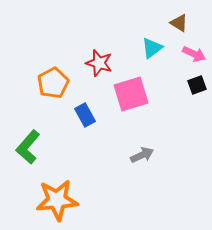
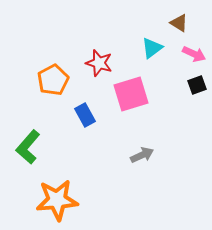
orange pentagon: moved 3 px up
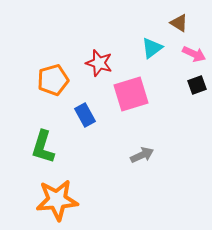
orange pentagon: rotated 12 degrees clockwise
green L-shape: moved 15 px right; rotated 24 degrees counterclockwise
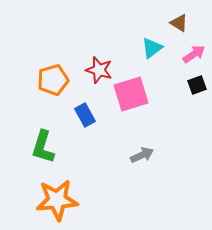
pink arrow: rotated 60 degrees counterclockwise
red star: moved 7 px down
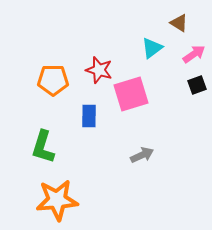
orange pentagon: rotated 16 degrees clockwise
blue rectangle: moved 4 px right, 1 px down; rotated 30 degrees clockwise
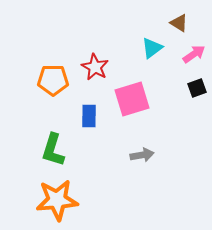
red star: moved 4 px left, 3 px up; rotated 12 degrees clockwise
black square: moved 3 px down
pink square: moved 1 px right, 5 px down
green L-shape: moved 10 px right, 3 px down
gray arrow: rotated 15 degrees clockwise
